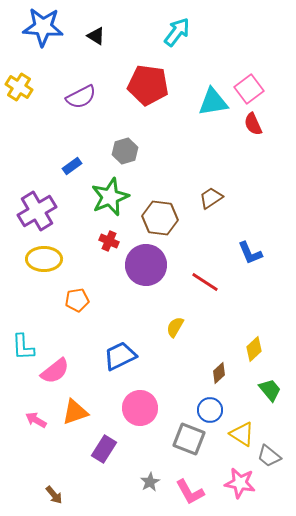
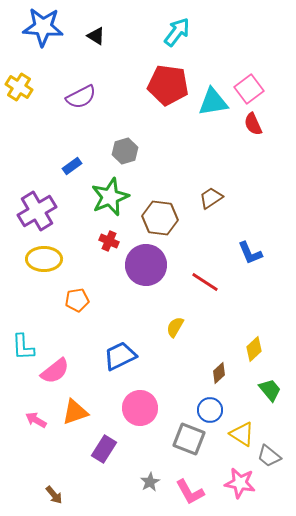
red pentagon: moved 20 px right
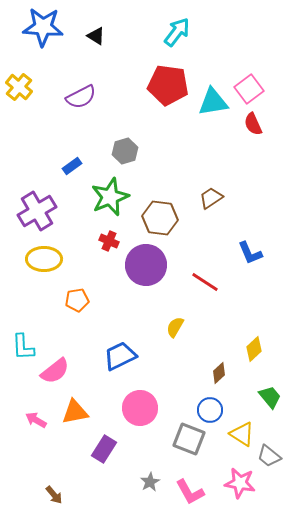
yellow cross: rotated 8 degrees clockwise
green trapezoid: moved 7 px down
orange triangle: rotated 8 degrees clockwise
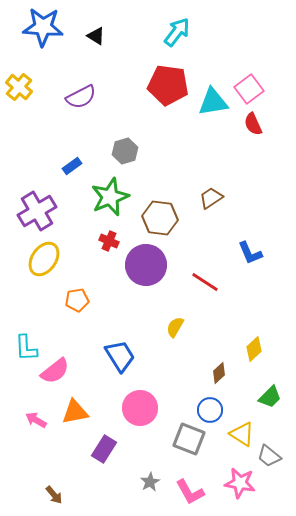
yellow ellipse: rotated 56 degrees counterclockwise
cyan L-shape: moved 3 px right, 1 px down
blue trapezoid: rotated 84 degrees clockwise
green trapezoid: rotated 85 degrees clockwise
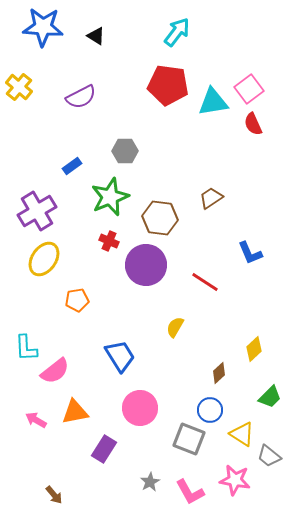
gray hexagon: rotated 15 degrees clockwise
pink star: moved 5 px left, 3 px up
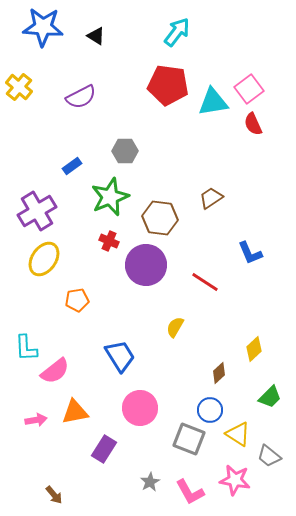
pink arrow: rotated 140 degrees clockwise
yellow triangle: moved 4 px left
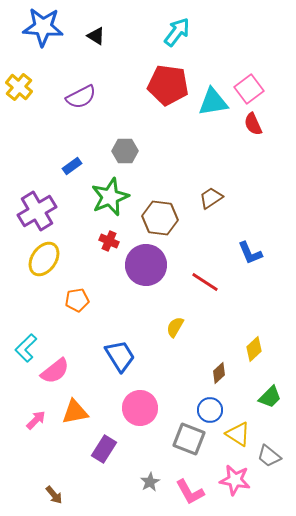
cyan L-shape: rotated 48 degrees clockwise
pink arrow: rotated 35 degrees counterclockwise
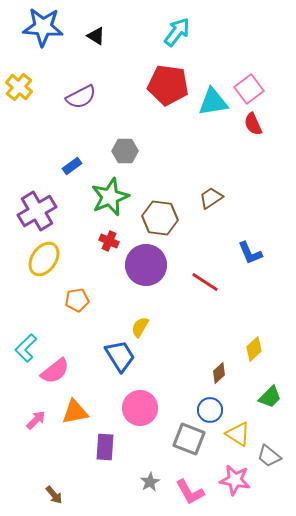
yellow semicircle: moved 35 px left
purple rectangle: moved 1 px right, 2 px up; rotated 28 degrees counterclockwise
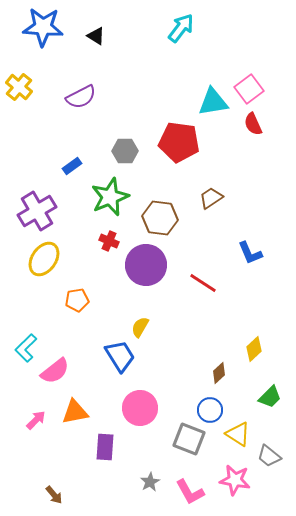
cyan arrow: moved 4 px right, 4 px up
red pentagon: moved 11 px right, 57 px down
red line: moved 2 px left, 1 px down
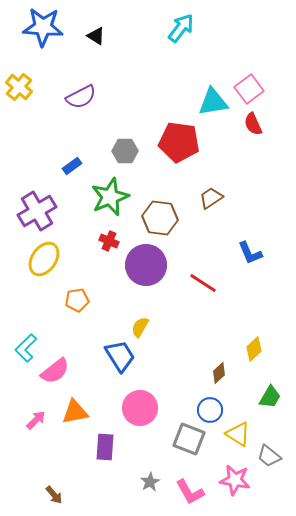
green trapezoid: rotated 15 degrees counterclockwise
